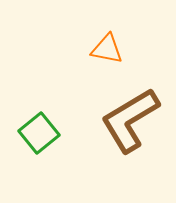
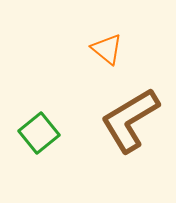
orange triangle: rotated 28 degrees clockwise
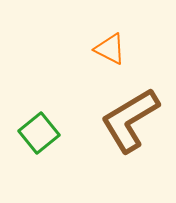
orange triangle: moved 3 px right; rotated 12 degrees counterclockwise
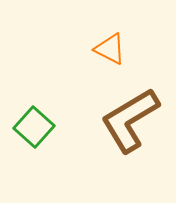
green square: moved 5 px left, 6 px up; rotated 9 degrees counterclockwise
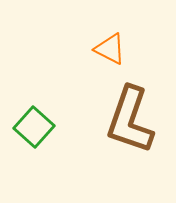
brown L-shape: rotated 40 degrees counterclockwise
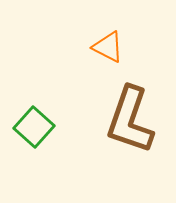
orange triangle: moved 2 px left, 2 px up
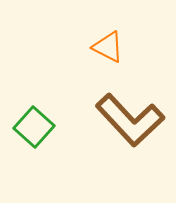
brown L-shape: rotated 62 degrees counterclockwise
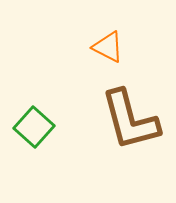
brown L-shape: rotated 28 degrees clockwise
